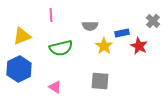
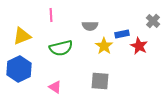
blue rectangle: moved 1 px down
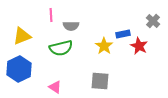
gray semicircle: moved 19 px left
blue rectangle: moved 1 px right
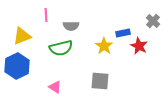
pink line: moved 5 px left
blue rectangle: moved 1 px up
blue hexagon: moved 2 px left, 3 px up
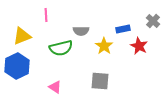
gray semicircle: moved 10 px right, 5 px down
blue rectangle: moved 4 px up
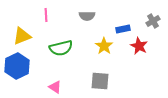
gray cross: rotated 16 degrees clockwise
gray semicircle: moved 6 px right, 15 px up
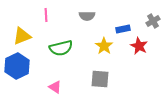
gray square: moved 2 px up
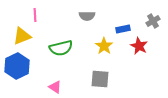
pink line: moved 11 px left
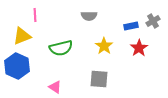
gray semicircle: moved 2 px right
blue rectangle: moved 8 px right, 3 px up
red star: moved 2 px down; rotated 12 degrees clockwise
blue hexagon: rotated 10 degrees counterclockwise
gray square: moved 1 px left
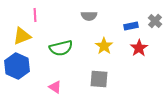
gray cross: moved 2 px right; rotated 16 degrees counterclockwise
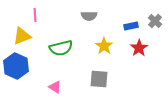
blue hexagon: moved 1 px left
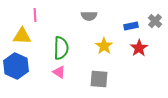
yellow triangle: rotated 24 degrees clockwise
green semicircle: rotated 75 degrees counterclockwise
pink triangle: moved 4 px right, 15 px up
